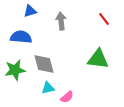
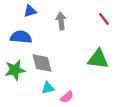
gray diamond: moved 2 px left, 1 px up
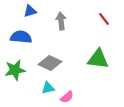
gray diamond: moved 8 px right; rotated 50 degrees counterclockwise
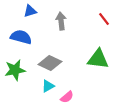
blue semicircle: rotated 10 degrees clockwise
cyan triangle: moved 2 px up; rotated 16 degrees counterclockwise
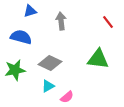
red line: moved 4 px right, 3 px down
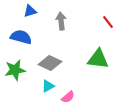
pink semicircle: moved 1 px right
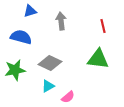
red line: moved 5 px left, 4 px down; rotated 24 degrees clockwise
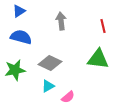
blue triangle: moved 11 px left; rotated 16 degrees counterclockwise
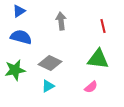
pink semicircle: moved 23 px right, 10 px up
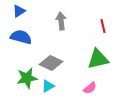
green triangle: rotated 20 degrees counterclockwise
gray diamond: moved 1 px right
green star: moved 12 px right, 8 px down
pink semicircle: moved 1 px left, 1 px down
